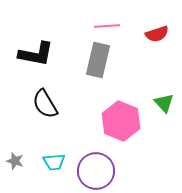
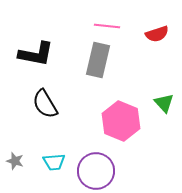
pink line: rotated 10 degrees clockwise
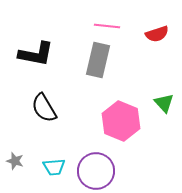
black semicircle: moved 1 px left, 4 px down
cyan trapezoid: moved 5 px down
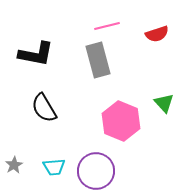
pink line: rotated 20 degrees counterclockwise
gray rectangle: rotated 28 degrees counterclockwise
gray star: moved 1 px left, 4 px down; rotated 24 degrees clockwise
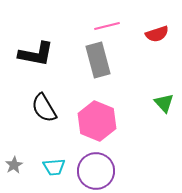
pink hexagon: moved 24 px left
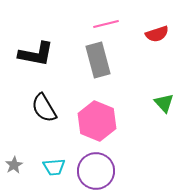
pink line: moved 1 px left, 2 px up
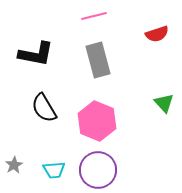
pink line: moved 12 px left, 8 px up
cyan trapezoid: moved 3 px down
purple circle: moved 2 px right, 1 px up
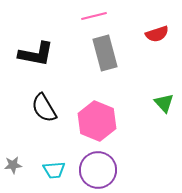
gray rectangle: moved 7 px right, 7 px up
gray star: moved 1 px left; rotated 24 degrees clockwise
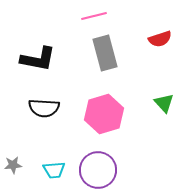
red semicircle: moved 3 px right, 5 px down
black L-shape: moved 2 px right, 5 px down
black semicircle: rotated 56 degrees counterclockwise
pink hexagon: moved 7 px right, 7 px up; rotated 21 degrees clockwise
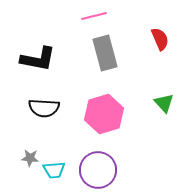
red semicircle: rotated 95 degrees counterclockwise
gray star: moved 17 px right, 7 px up; rotated 12 degrees clockwise
